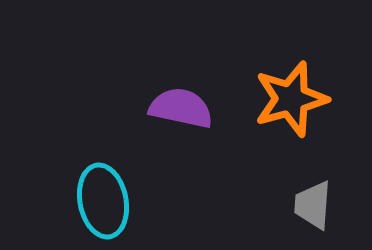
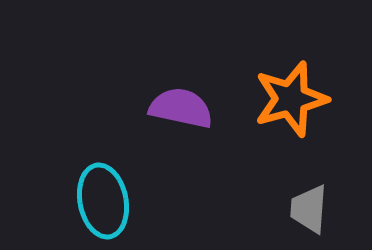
gray trapezoid: moved 4 px left, 4 px down
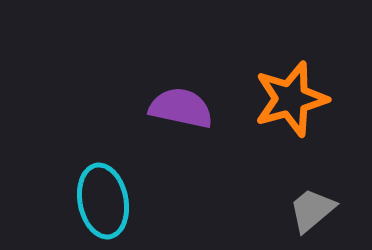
gray trapezoid: moved 3 px right, 1 px down; rotated 46 degrees clockwise
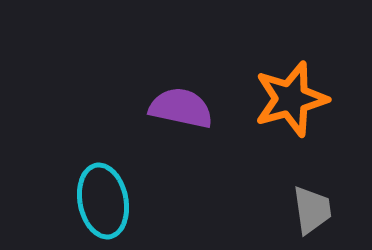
gray trapezoid: rotated 122 degrees clockwise
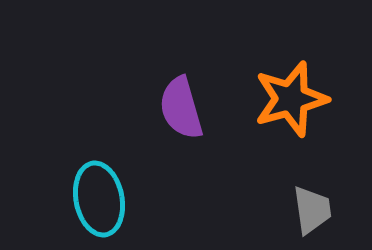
purple semicircle: rotated 118 degrees counterclockwise
cyan ellipse: moved 4 px left, 2 px up
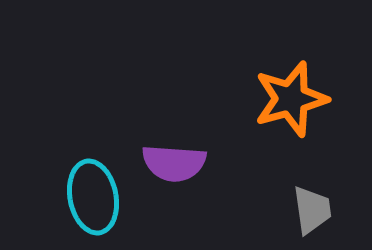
purple semicircle: moved 7 px left, 55 px down; rotated 70 degrees counterclockwise
cyan ellipse: moved 6 px left, 2 px up
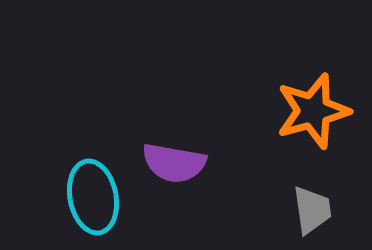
orange star: moved 22 px right, 12 px down
purple semicircle: rotated 6 degrees clockwise
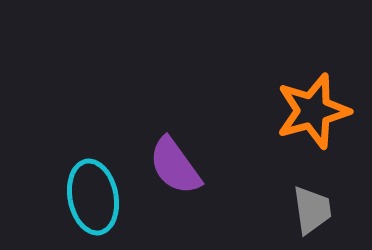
purple semicircle: moved 1 px right, 3 px down; rotated 44 degrees clockwise
